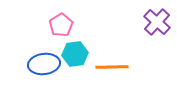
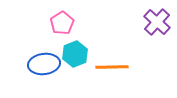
pink pentagon: moved 1 px right, 2 px up
cyan hexagon: rotated 15 degrees counterclockwise
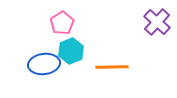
cyan hexagon: moved 4 px left, 3 px up
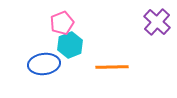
pink pentagon: rotated 10 degrees clockwise
cyan hexagon: moved 1 px left, 6 px up
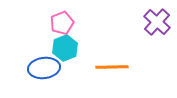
cyan hexagon: moved 5 px left, 3 px down
blue ellipse: moved 4 px down
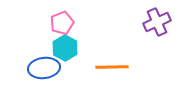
purple cross: rotated 24 degrees clockwise
cyan hexagon: rotated 10 degrees counterclockwise
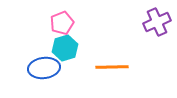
cyan hexagon: rotated 15 degrees clockwise
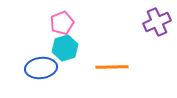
blue ellipse: moved 3 px left
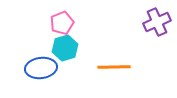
orange line: moved 2 px right
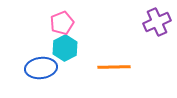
cyan hexagon: rotated 10 degrees counterclockwise
